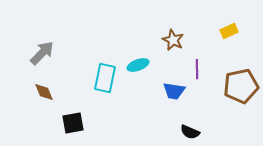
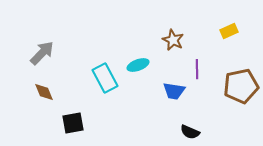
cyan rectangle: rotated 40 degrees counterclockwise
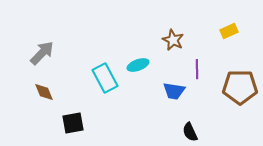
brown pentagon: moved 1 px left, 1 px down; rotated 12 degrees clockwise
black semicircle: rotated 42 degrees clockwise
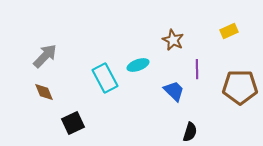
gray arrow: moved 3 px right, 3 px down
blue trapezoid: rotated 145 degrees counterclockwise
black square: rotated 15 degrees counterclockwise
black semicircle: rotated 138 degrees counterclockwise
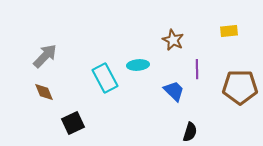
yellow rectangle: rotated 18 degrees clockwise
cyan ellipse: rotated 15 degrees clockwise
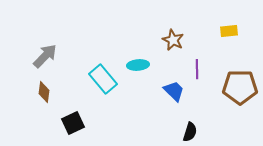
cyan rectangle: moved 2 px left, 1 px down; rotated 12 degrees counterclockwise
brown diamond: rotated 30 degrees clockwise
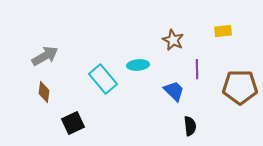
yellow rectangle: moved 6 px left
gray arrow: rotated 16 degrees clockwise
black semicircle: moved 6 px up; rotated 24 degrees counterclockwise
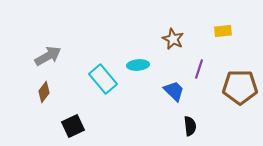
brown star: moved 1 px up
gray arrow: moved 3 px right
purple line: moved 2 px right; rotated 18 degrees clockwise
brown diamond: rotated 30 degrees clockwise
black square: moved 3 px down
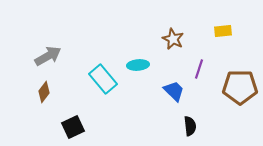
black square: moved 1 px down
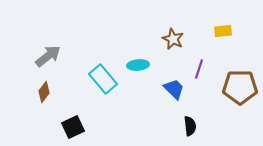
gray arrow: rotated 8 degrees counterclockwise
blue trapezoid: moved 2 px up
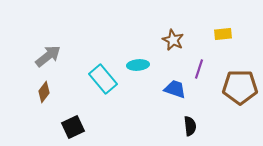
yellow rectangle: moved 3 px down
brown star: moved 1 px down
blue trapezoid: moved 1 px right; rotated 25 degrees counterclockwise
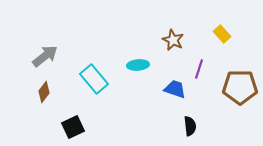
yellow rectangle: moved 1 px left; rotated 54 degrees clockwise
gray arrow: moved 3 px left
cyan rectangle: moved 9 px left
